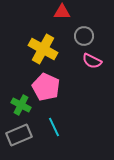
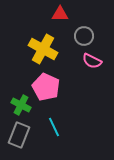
red triangle: moved 2 px left, 2 px down
gray rectangle: rotated 45 degrees counterclockwise
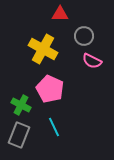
pink pentagon: moved 4 px right, 2 px down
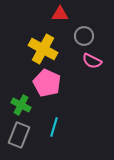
pink pentagon: moved 3 px left, 6 px up
cyan line: rotated 42 degrees clockwise
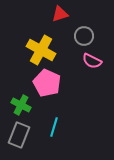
red triangle: rotated 18 degrees counterclockwise
yellow cross: moved 2 px left, 1 px down
